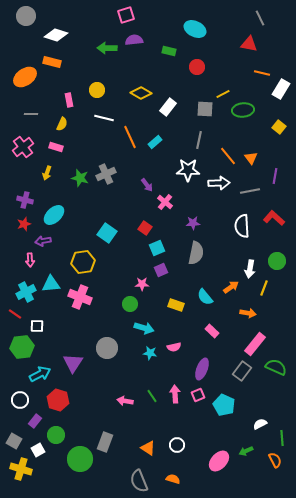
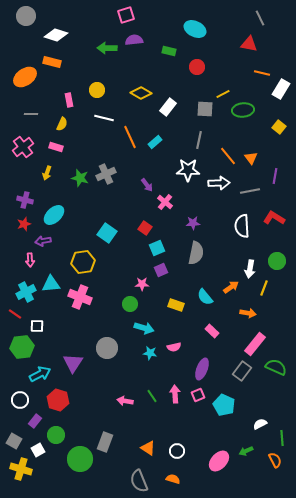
red L-shape at (274, 218): rotated 10 degrees counterclockwise
white circle at (177, 445): moved 6 px down
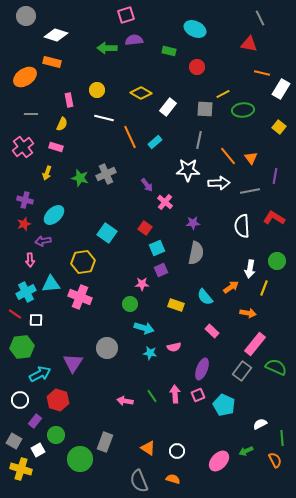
white square at (37, 326): moved 1 px left, 6 px up
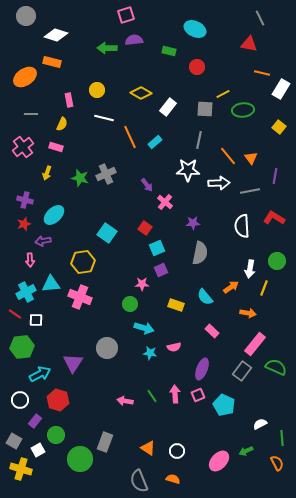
gray semicircle at (196, 253): moved 4 px right
orange semicircle at (275, 460): moved 2 px right, 3 px down
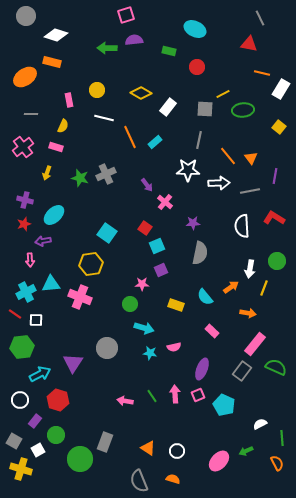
yellow semicircle at (62, 124): moved 1 px right, 2 px down
cyan square at (157, 248): moved 2 px up
yellow hexagon at (83, 262): moved 8 px right, 2 px down
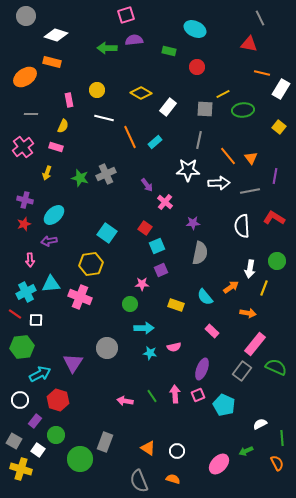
purple arrow at (43, 241): moved 6 px right
cyan arrow at (144, 328): rotated 18 degrees counterclockwise
white square at (38, 450): rotated 24 degrees counterclockwise
pink ellipse at (219, 461): moved 3 px down
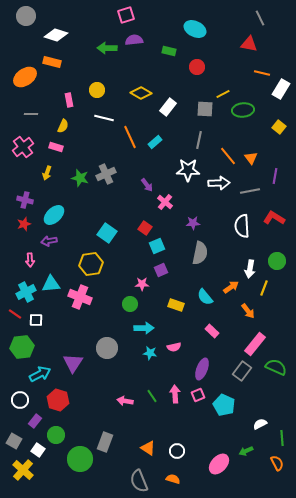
orange arrow at (248, 313): moved 2 px up; rotated 42 degrees clockwise
yellow cross at (21, 469): moved 2 px right, 1 px down; rotated 25 degrees clockwise
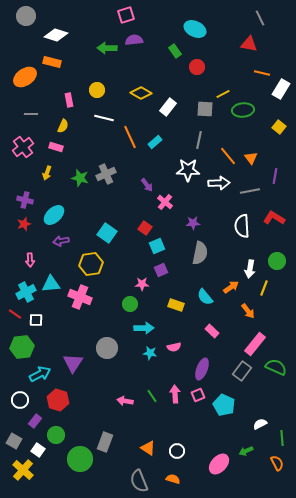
green rectangle at (169, 51): moved 6 px right; rotated 40 degrees clockwise
purple arrow at (49, 241): moved 12 px right
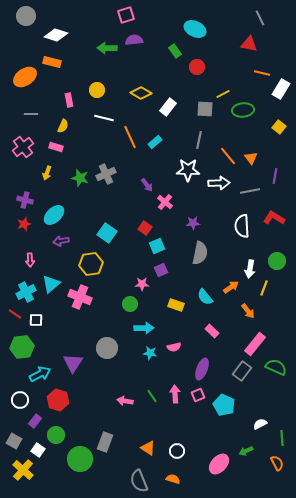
cyan triangle at (51, 284): rotated 36 degrees counterclockwise
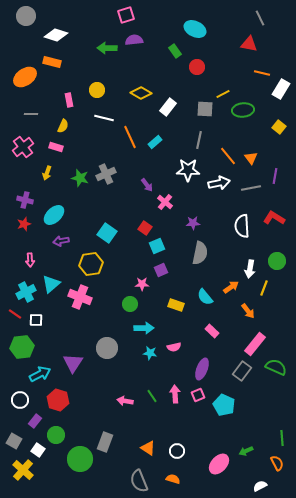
white arrow at (219, 183): rotated 10 degrees counterclockwise
gray line at (250, 191): moved 1 px right, 3 px up
white semicircle at (260, 424): moved 62 px down
